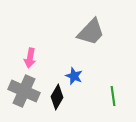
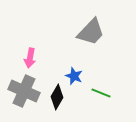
green line: moved 12 px left, 3 px up; rotated 60 degrees counterclockwise
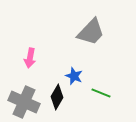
gray cross: moved 11 px down
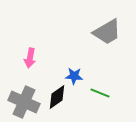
gray trapezoid: moved 16 px right; rotated 16 degrees clockwise
blue star: rotated 18 degrees counterclockwise
green line: moved 1 px left
black diamond: rotated 25 degrees clockwise
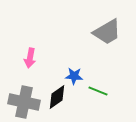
green line: moved 2 px left, 2 px up
gray cross: rotated 12 degrees counterclockwise
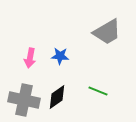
blue star: moved 14 px left, 20 px up
gray cross: moved 2 px up
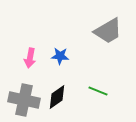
gray trapezoid: moved 1 px right, 1 px up
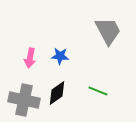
gray trapezoid: rotated 88 degrees counterclockwise
black diamond: moved 4 px up
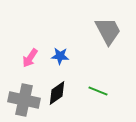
pink arrow: rotated 24 degrees clockwise
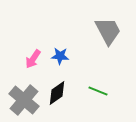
pink arrow: moved 3 px right, 1 px down
gray cross: rotated 28 degrees clockwise
